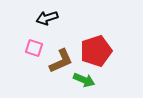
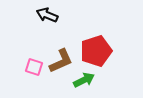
black arrow: moved 3 px up; rotated 40 degrees clockwise
pink square: moved 19 px down
green arrow: rotated 50 degrees counterclockwise
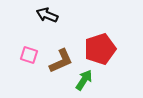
red pentagon: moved 4 px right, 2 px up
pink square: moved 5 px left, 12 px up
green arrow: rotated 30 degrees counterclockwise
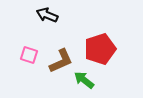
green arrow: rotated 85 degrees counterclockwise
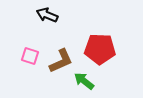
red pentagon: rotated 20 degrees clockwise
pink square: moved 1 px right, 1 px down
green arrow: moved 1 px down
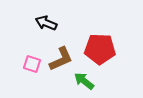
black arrow: moved 1 px left, 8 px down
pink square: moved 2 px right, 8 px down
brown L-shape: moved 2 px up
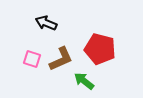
red pentagon: rotated 12 degrees clockwise
pink square: moved 5 px up
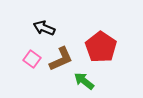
black arrow: moved 2 px left, 5 px down
red pentagon: moved 1 px right, 2 px up; rotated 20 degrees clockwise
pink square: rotated 18 degrees clockwise
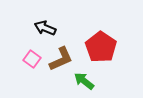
black arrow: moved 1 px right
